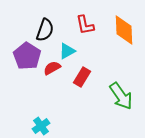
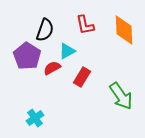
cyan cross: moved 6 px left, 8 px up
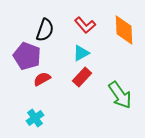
red L-shape: rotated 30 degrees counterclockwise
cyan triangle: moved 14 px right, 2 px down
purple pentagon: rotated 12 degrees counterclockwise
red semicircle: moved 10 px left, 11 px down
red rectangle: rotated 12 degrees clockwise
green arrow: moved 1 px left, 1 px up
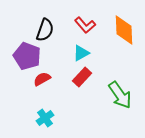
cyan cross: moved 10 px right
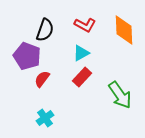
red L-shape: rotated 20 degrees counterclockwise
red semicircle: rotated 24 degrees counterclockwise
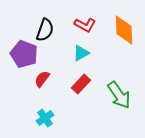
purple pentagon: moved 3 px left, 2 px up
red rectangle: moved 1 px left, 7 px down
green arrow: moved 1 px left
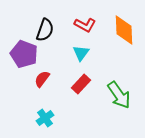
cyan triangle: rotated 24 degrees counterclockwise
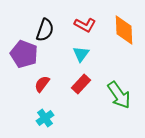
cyan triangle: moved 1 px down
red semicircle: moved 5 px down
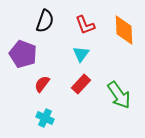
red L-shape: rotated 40 degrees clockwise
black semicircle: moved 9 px up
purple pentagon: moved 1 px left
cyan cross: rotated 30 degrees counterclockwise
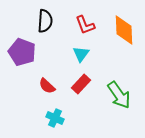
black semicircle: rotated 15 degrees counterclockwise
purple pentagon: moved 1 px left, 2 px up
red semicircle: moved 5 px right, 2 px down; rotated 84 degrees counterclockwise
cyan cross: moved 10 px right
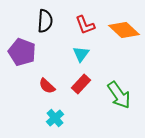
orange diamond: rotated 44 degrees counterclockwise
cyan cross: rotated 24 degrees clockwise
